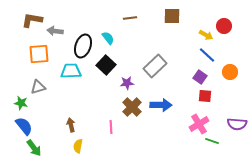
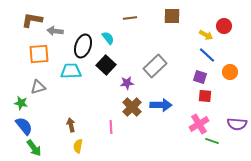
purple square: rotated 16 degrees counterclockwise
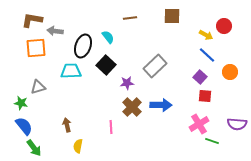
cyan semicircle: moved 1 px up
orange square: moved 3 px left, 6 px up
purple square: rotated 24 degrees clockwise
brown arrow: moved 4 px left
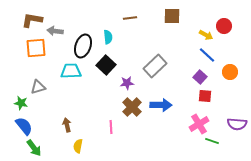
cyan semicircle: rotated 32 degrees clockwise
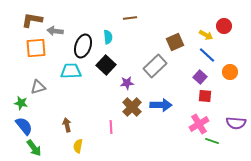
brown square: moved 3 px right, 26 px down; rotated 24 degrees counterclockwise
purple semicircle: moved 1 px left, 1 px up
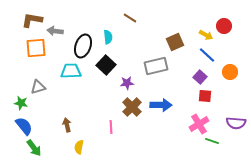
brown line: rotated 40 degrees clockwise
gray rectangle: moved 1 px right; rotated 30 degrees clockwise
yellow semicircle: moved 1 px right, 1 px down
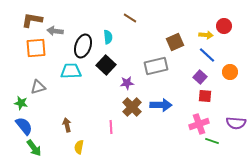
yellow arrow: rotated 24 degrees counterclockwise
pink cross: rotated 12 degrees clockwise
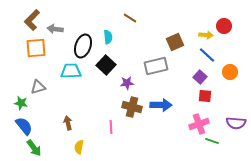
brown L-shape: rotated 55 degrees counterclockwise
gray arrow: moved 2 px up
brown cross: rotated 30 degrees counterclockwise
brown arrow: moved 1 px right, 2 px up
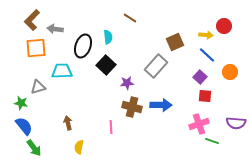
gray rectangle: rotated 35 degrees counterclockwise
cyan trapezoid: moved 9 px left
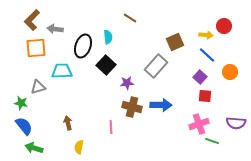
green arrow: rotated 144 degrees clockwise
